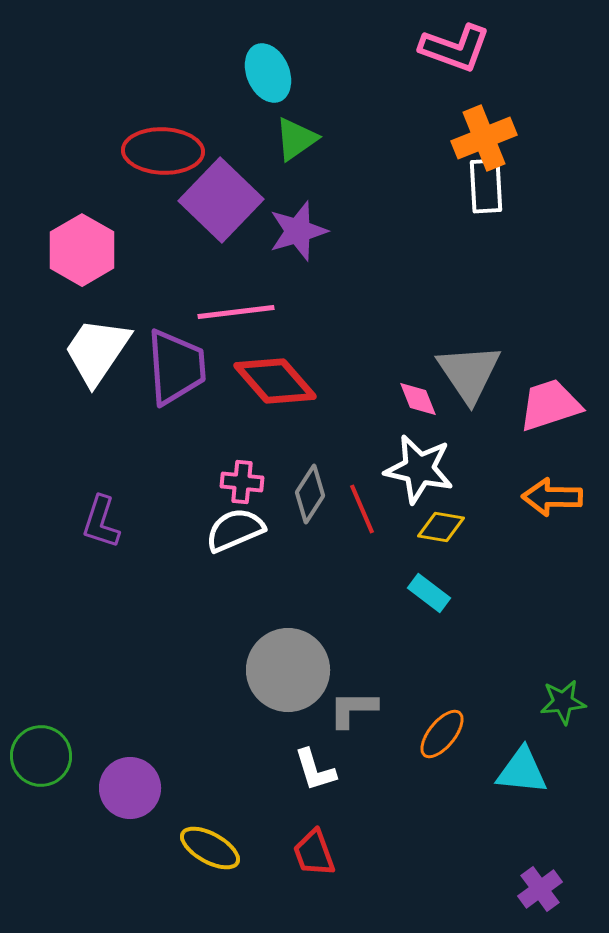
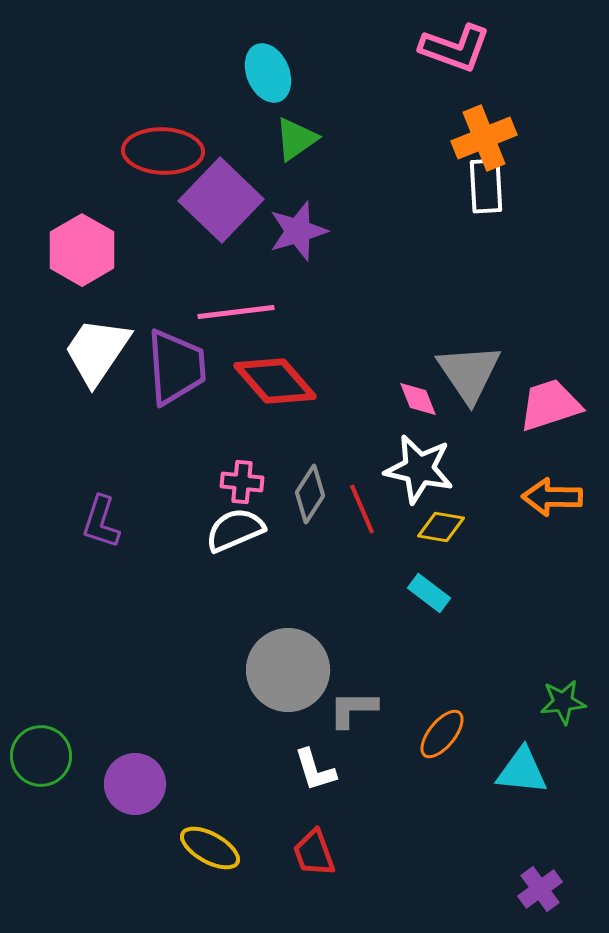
purple circle: moved 5 px right, 4 px up
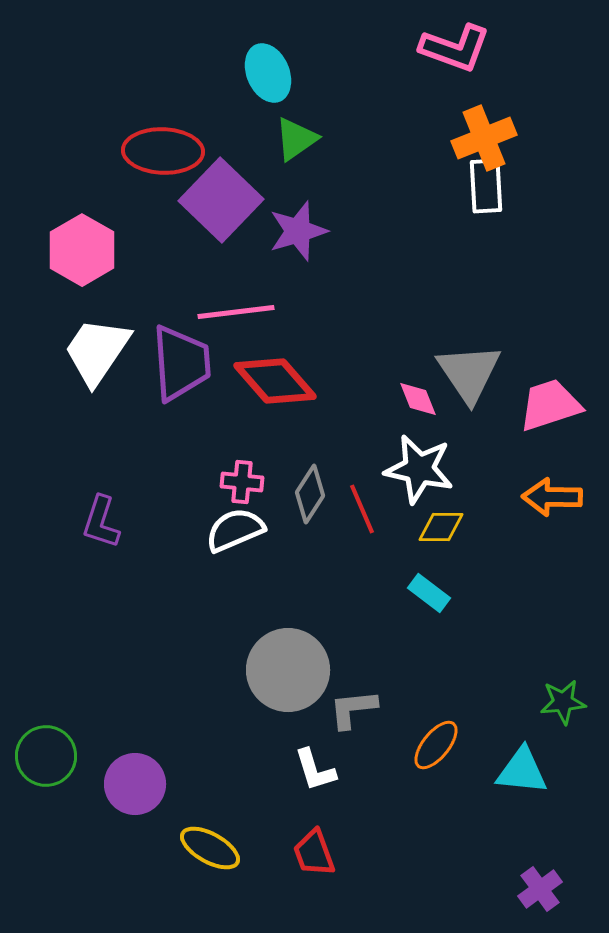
purple trapezoid: moved 5 px right, 4 px up
yellow diamond: rotated 9 degrees counterclockwise
gray L-shape: rotated 6 degrees counterclockwise
orange ellipse: moved 6 px left, 11 px down
green circle: moved 5 px right
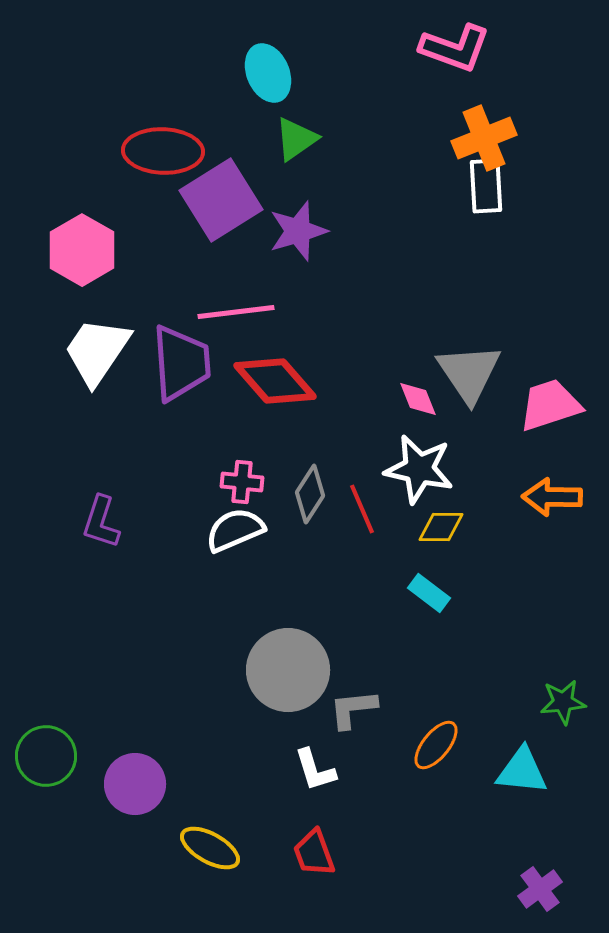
purple square: rotated 14 degrees clockwise
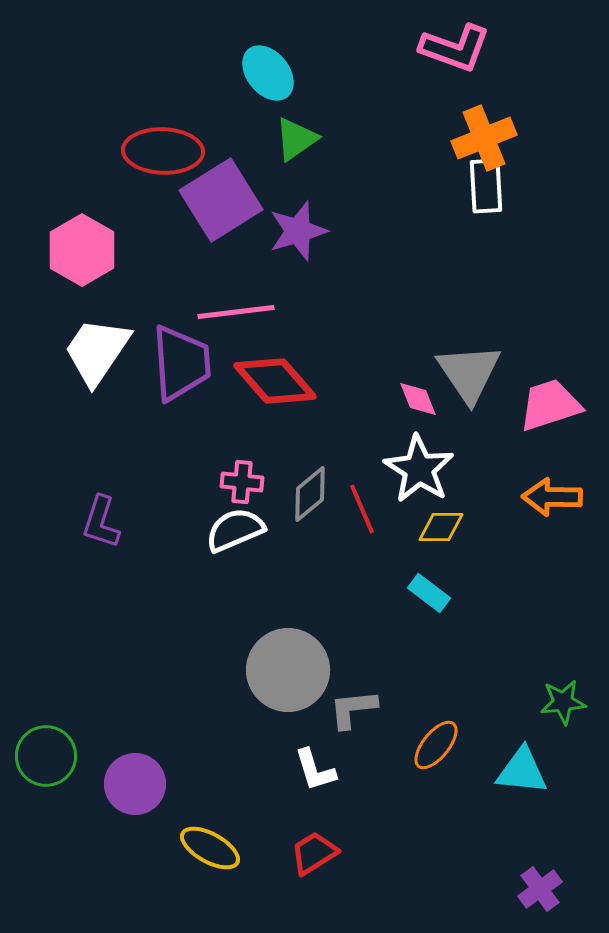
cyan ellipse: rotated 16 degrees counterclockwise
white star: rotated 20 degrees clockwise
gray diamond: rotated 18 degrees clockwise
red trapezoid: rotated 78 degrees clockwise
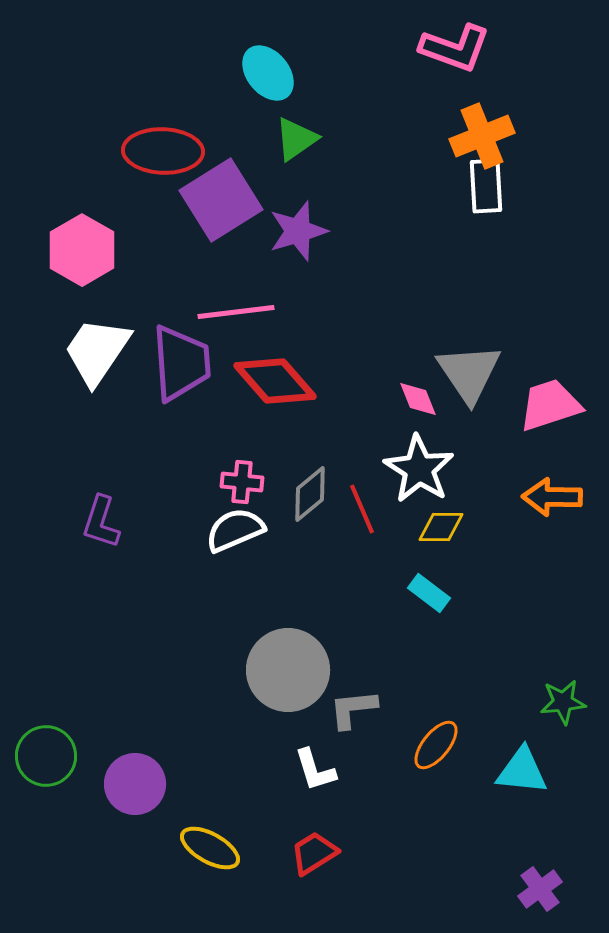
orange cross: moved 2 px left, 2 px up
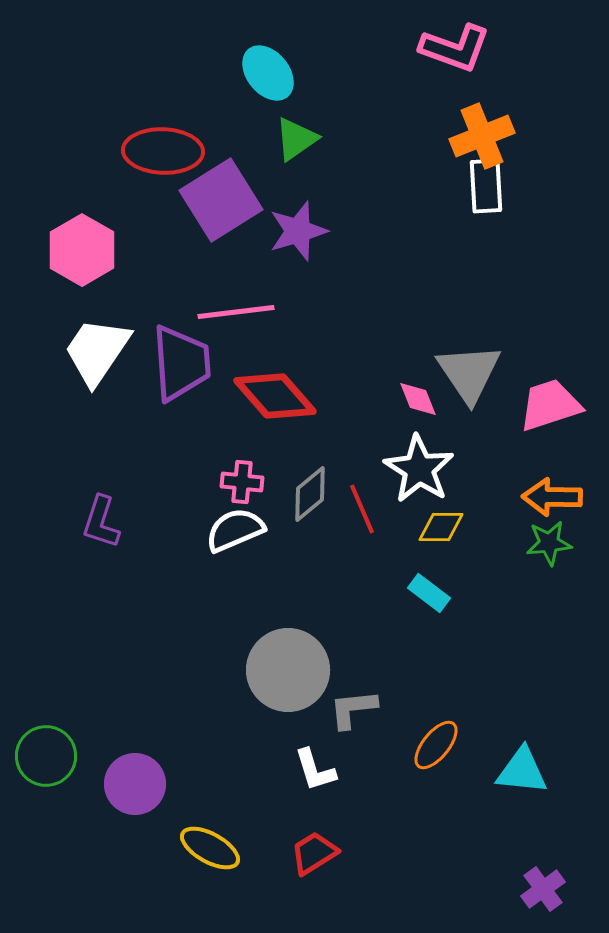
red diamond: moved 15 px down
green star: moved 14 px left, 159 px up
purple cross: moved 3 px right
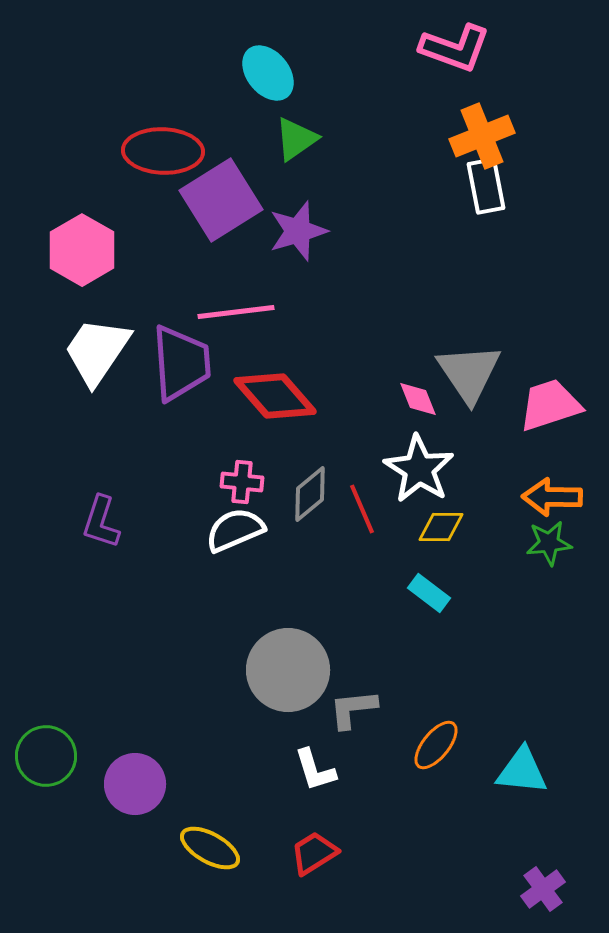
white rectangle: rotated 8 degrees counterclockwise
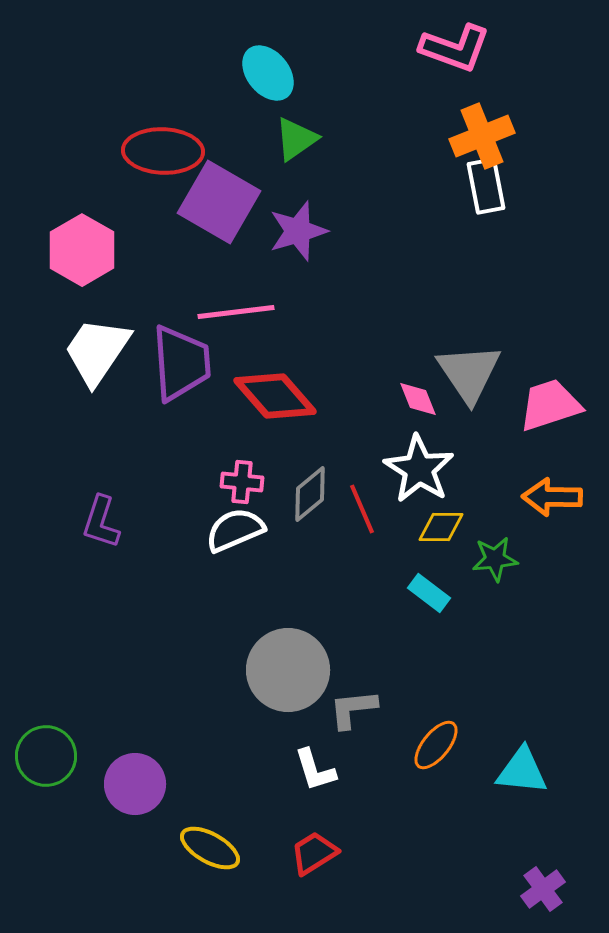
purple square: moved 2 px left, 2 px down; rotated 28 degrees counterclockwise
green star: moved 54 px left, 16 px down
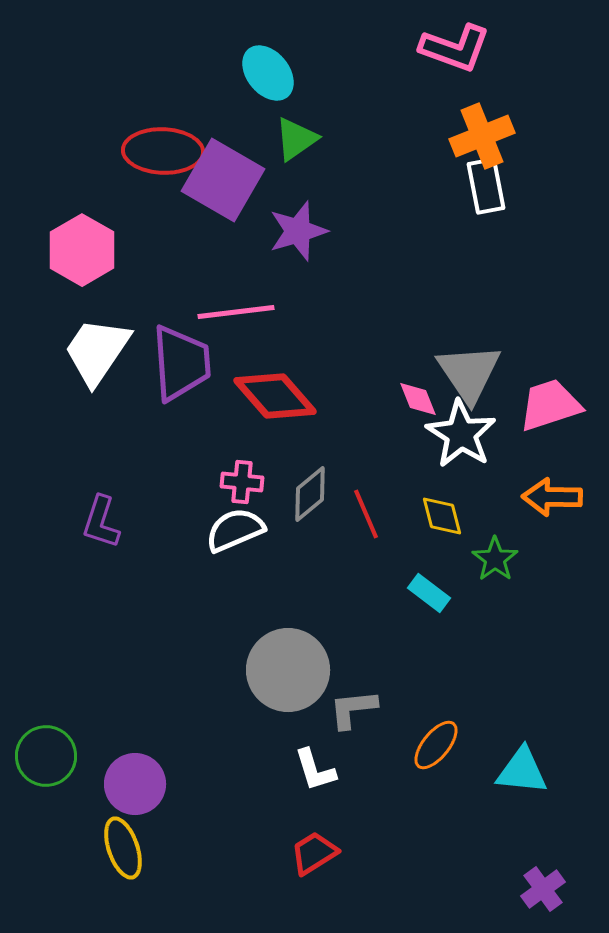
purple square: moved 4 px right, 22 px up
white star: moved 42 px right, 35 px up
red line: moved 4 px right, 5 px down
yellow diamond: moved 1 px right, 11 px up; rotated 75 degrees clockwise
green star: rotated 30 degrees counterclockwise
yellow ellipse: moved 87 px left; rotated 42 degrees clockwise
